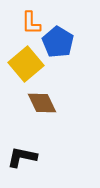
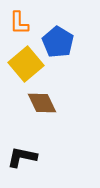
orange L-shape: moved 12 px left
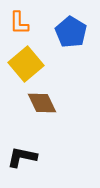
blue pentagon: moved 13 px right, 10 px up
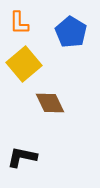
yellow square: moved 2 px left
brown diamond: moved 8 px right
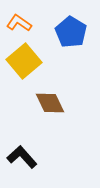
orange L-shape: rotated 125 degrees clockwise
yellow square: moved 3 px up
black L-shape: rotated 36 degrees clockwise
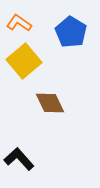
black L-shape: moved 3 px left, 2 px down
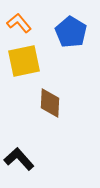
orange L-shape: rotated 15 degrees clockwise
yellow square: rotated 28 degrees clockwise
brown diamond: rotated 28 degrees clockwise
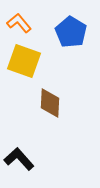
yellow square: rotated 32 degrees clockwise
